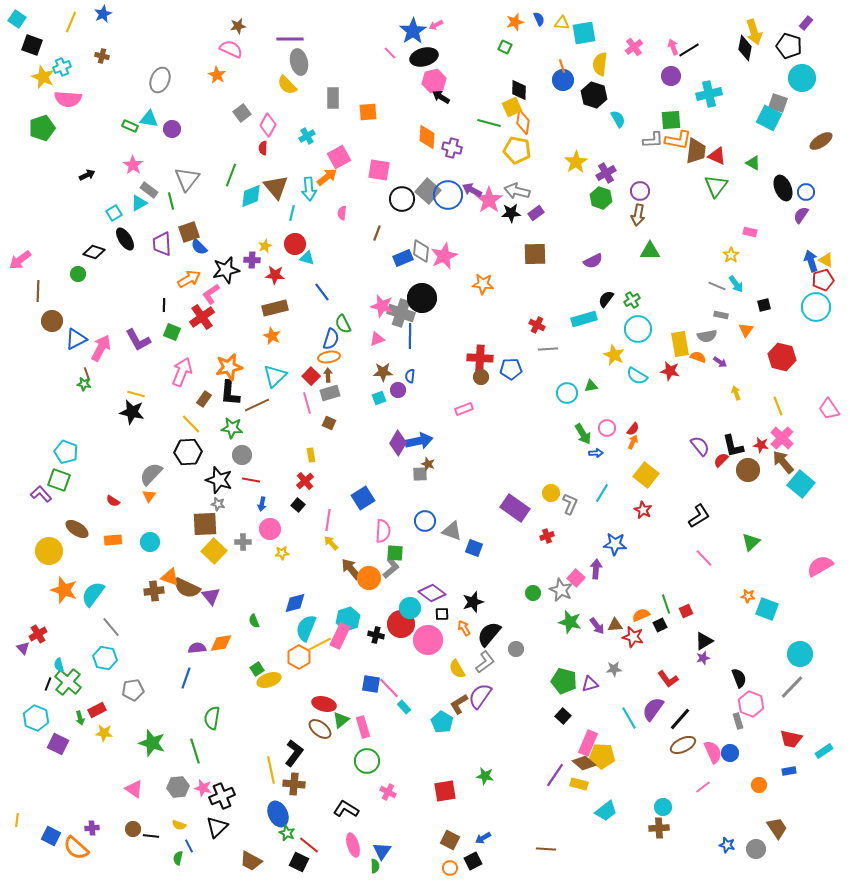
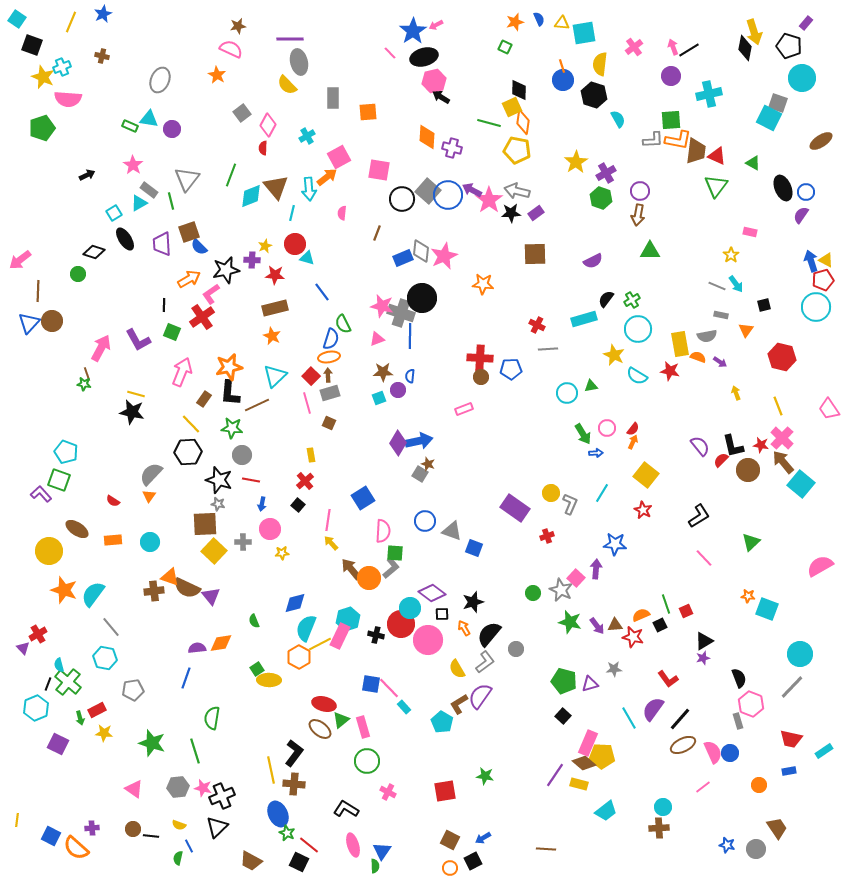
blue triangle at (76, 339): moved 47 px left, 16 px up; rotated 20 degrees counterclockwise
gray square at (420, 474): rotated 35 degrees clockwise
yellow ellipse at (269, 680): rotated 20 degrees clockwise
cyan hexagon at (36, 718): moved 10 px up; rotated 15 degrees clockwise
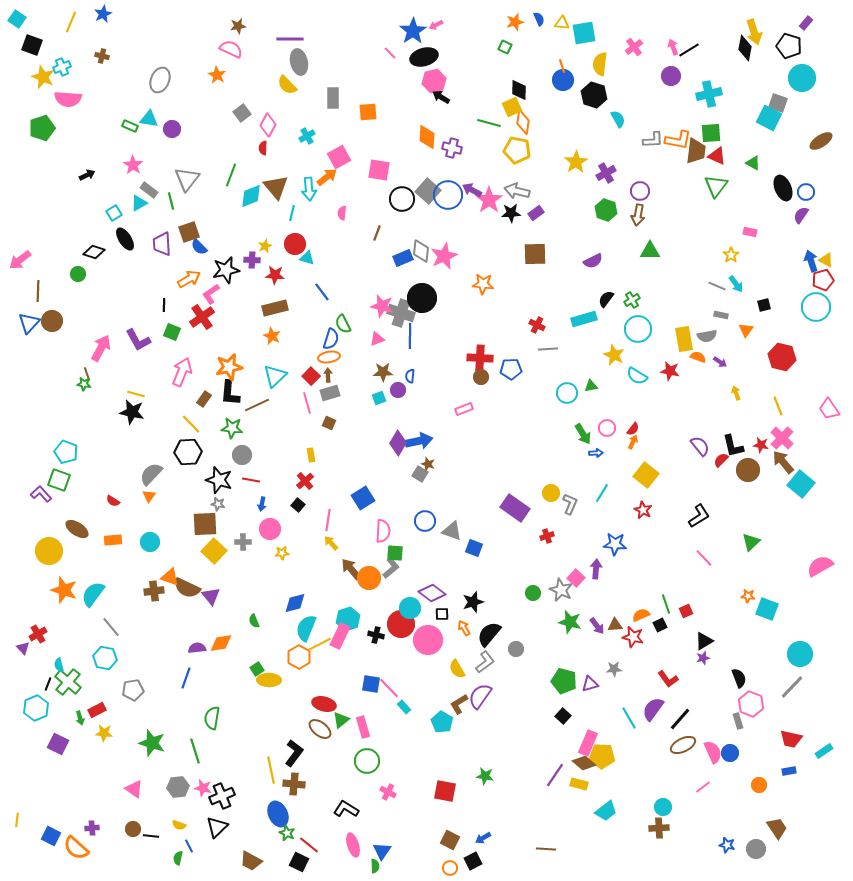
green square at (671, 120): moved 40 px right, 13 px down
green hexagon at (601, 198): moved 5 px right, 12 px down
yellow rectangle at (680, 344): moved 4 px right, 5 px up
red square at (445, 791): rotated 20 degrees clockwise
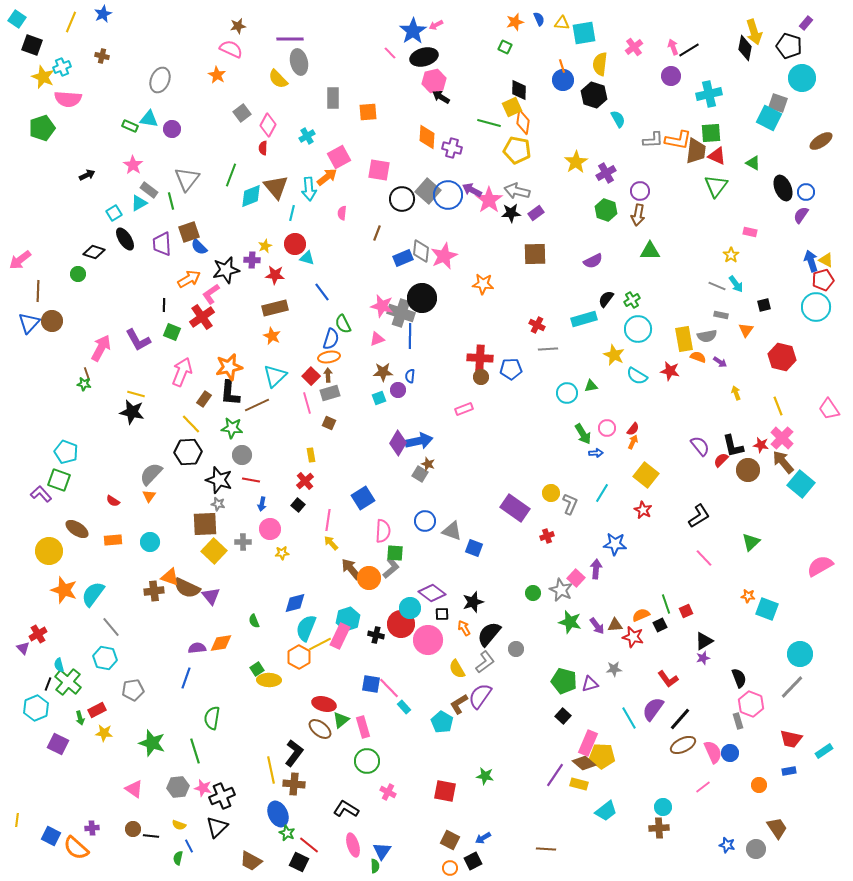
yellow semicircle at (287, 85): moved 9 px left, 6 px up
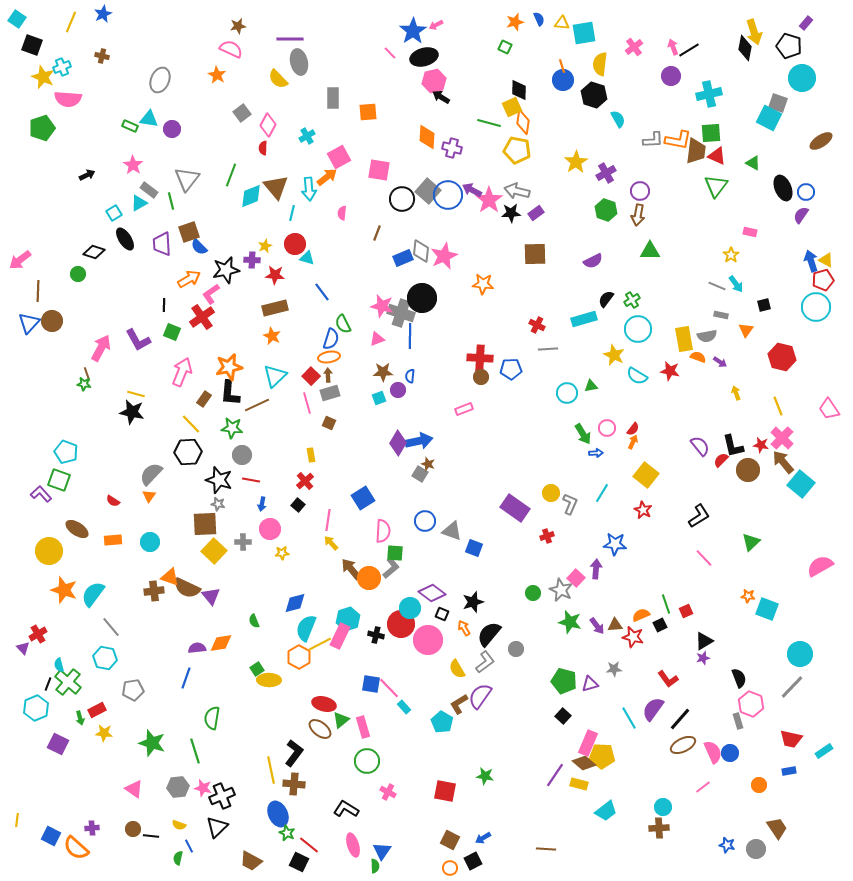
black square at (442, 614): rotated 24 degrees clockwise
